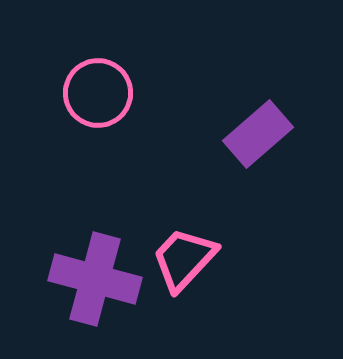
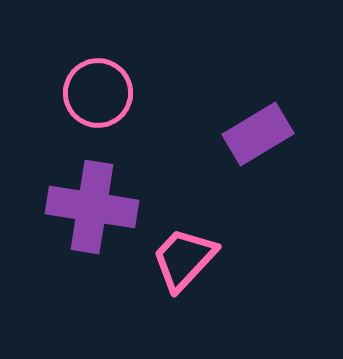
purple rectangle: rotated 10 degrees clockwise
purple cross: moved 3 px left, 72 px up; rotated 6 degrees counterclockwise
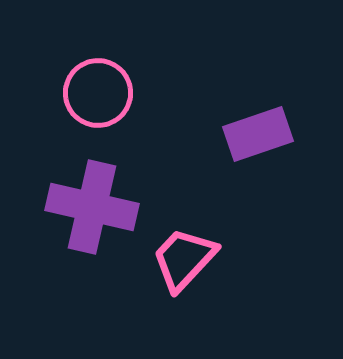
purple rectangle: rotated 12 degrees clockwise
purple cross: rotated 4 degrees clockwise
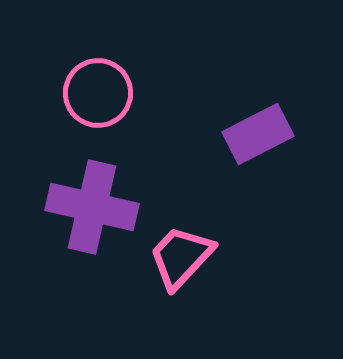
purple rectangle: rotated 8 degrees counterclockwise
pink trapezoid: moved 3 px left, 2 px up
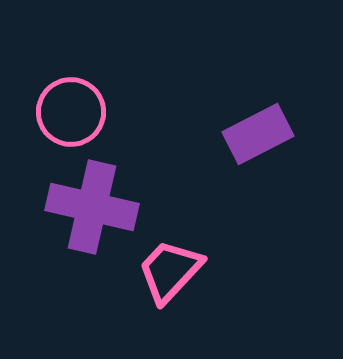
pink circle: moved 27 px left, 19 px down
pink trapezoid: moved 11 px left, 14 px down
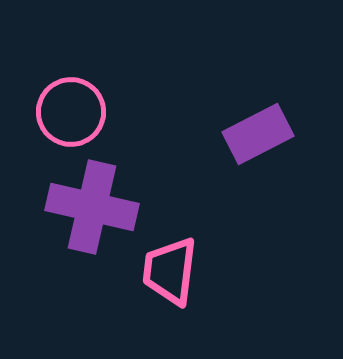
pink trapezoid: rotated 36 degrees counterclockwise
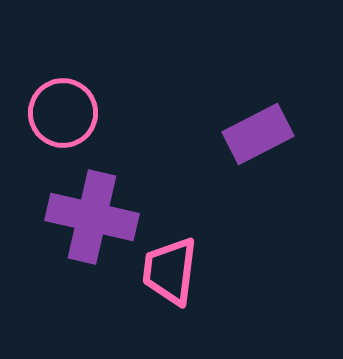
pink circle: moved 8 px left, 1 px down
purple cross: moved 10 px down
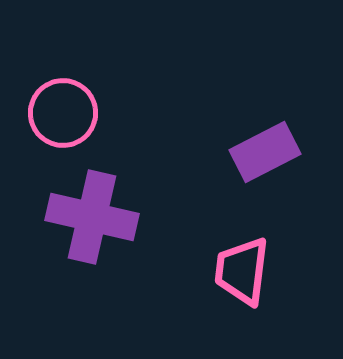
purple rectangle: moved 7 px right, 18 px down
pink trapezoid: moved 72 px right
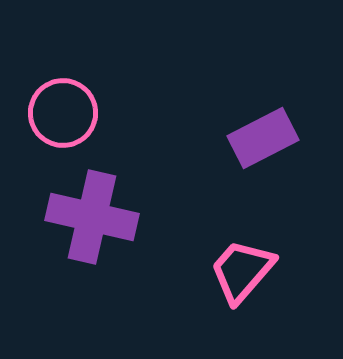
purple rectangle: moved 2 px left, 14 px up
pink trapezoid: rotated 34 degrees clockwise
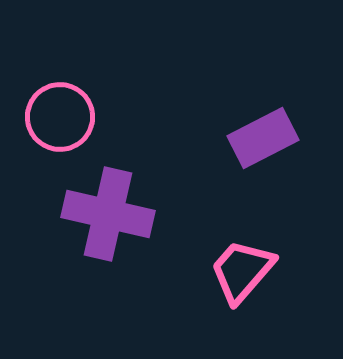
pink circle: moved 3 px left, 4 px down
purple cross: moved 16 px right, 3 px up
